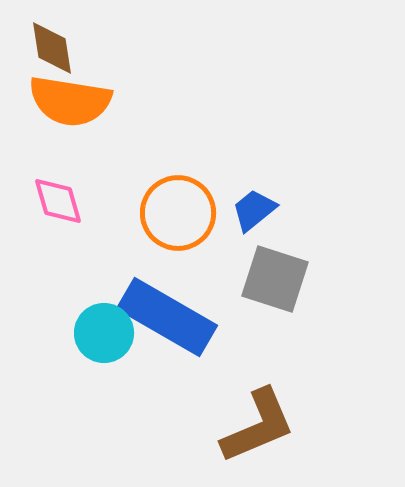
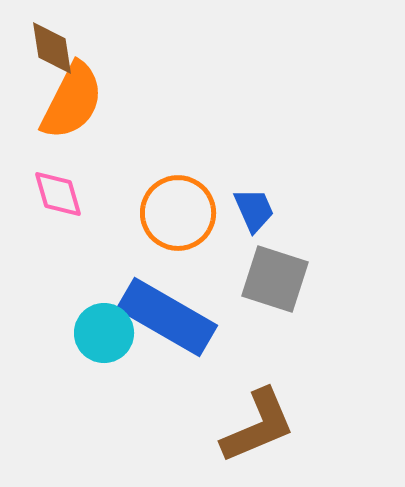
orange semicircle: moved 2 px right; rotated 72 degrees counterclockwise
pink diamond: moved 7 px up
blue trapezoid: rotated 105 degrees clockwise
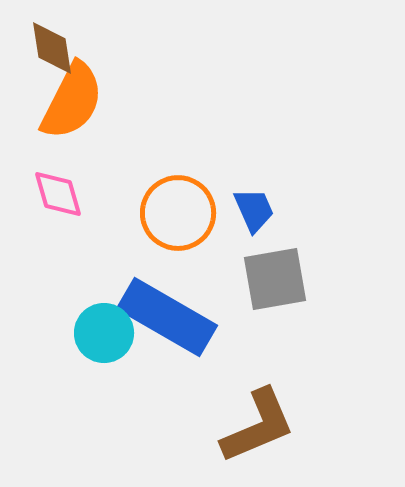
gray square: rotated 28 degrees counterclockwise
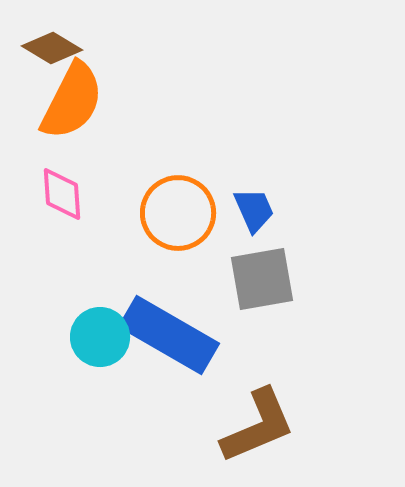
brown diamond: rotated 50 degrees counterclockwise
pink diamond: moved 4 px right; rotated 12 degrees clockwise
gray square: moved 13 px left
blue rectangle: moved 2 px right, 18 px down
cyan circle: moved 4 px left, 4 px down
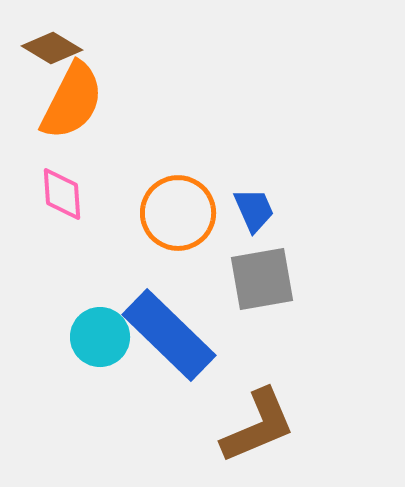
blue rectangle: rotated 14 degrees clockwise
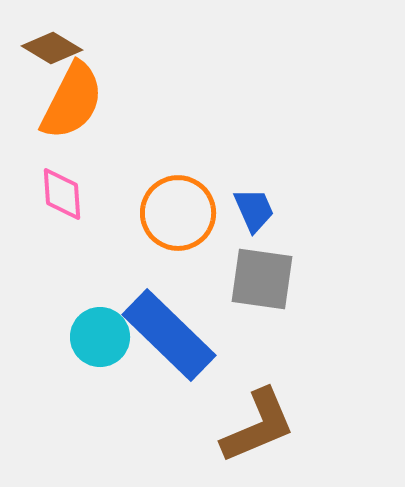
gray square: rotated 18 degrees clockwise
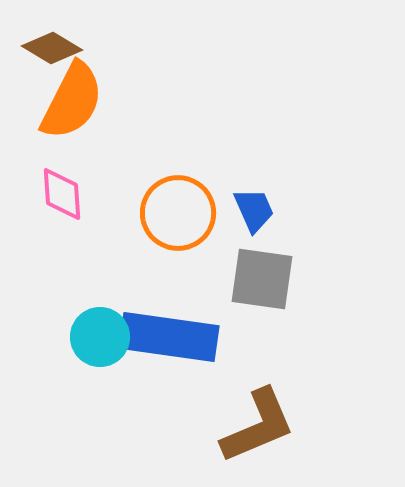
blue rectangle: moved 2 px down; rotated 36 degrees counterclockwise
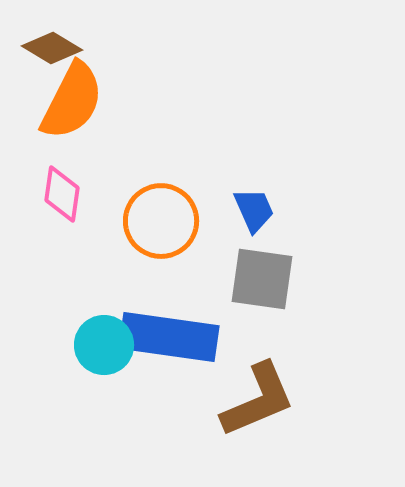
pink diamond: rotated 12 degrees clockwise
orange circle: moved 17 px left, 8 px down
cyan circle: moved 4 px right, 8 px down
brown L-shape: moved 26 px up
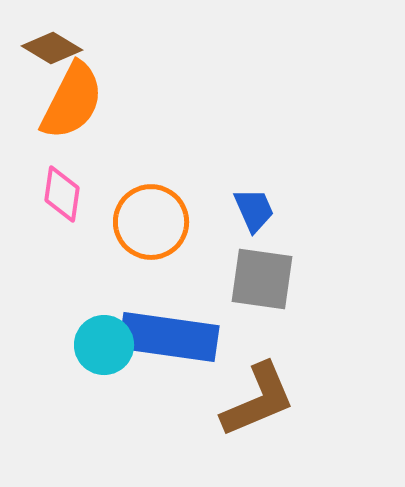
orange circle: moved 10 px left, 1 px down
